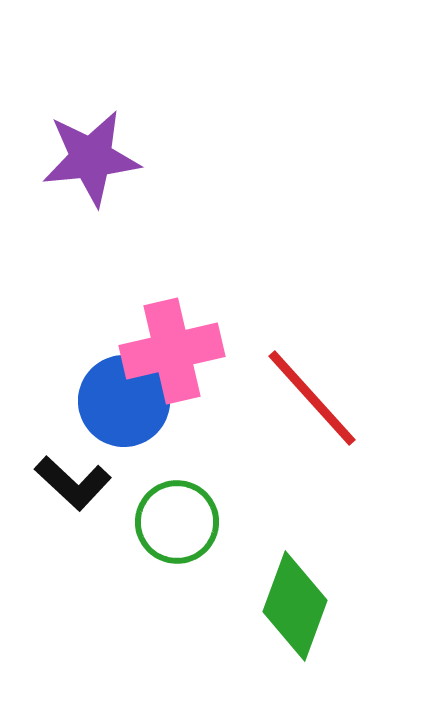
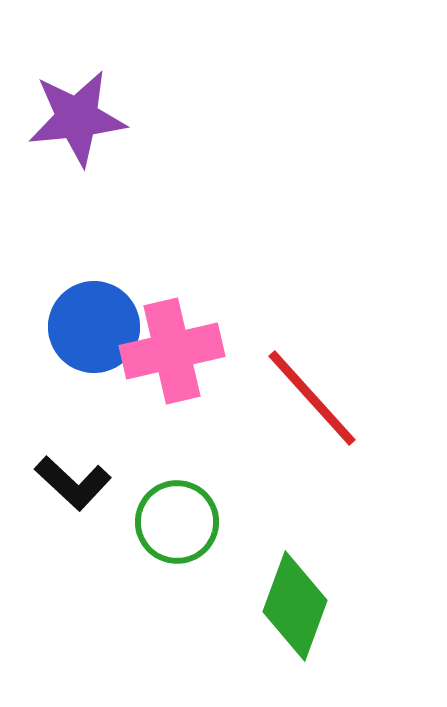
purple star: moved 14 px left, 40 px up
blue circle: moved 30 px left, 74 px up
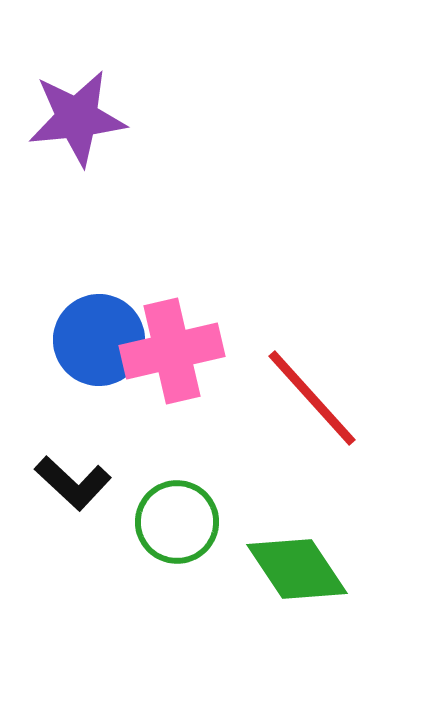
blue circle: moved 5 px right, 13 px down
green diamond: moved 2 px right, 37 px up; rotated 54 degrees counterclockwise
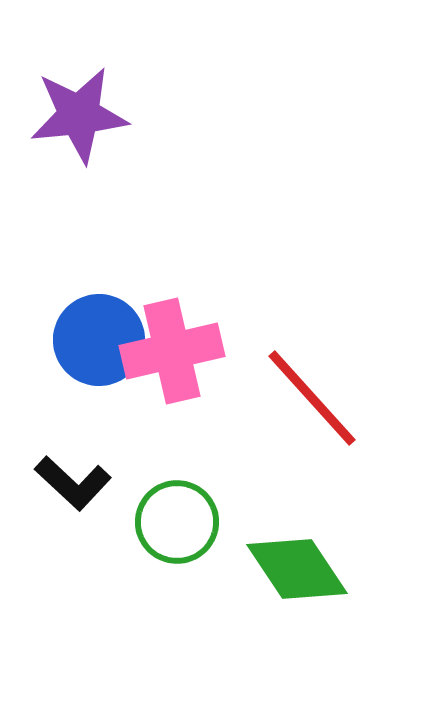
purple star: moved 2 px right, 3 px up
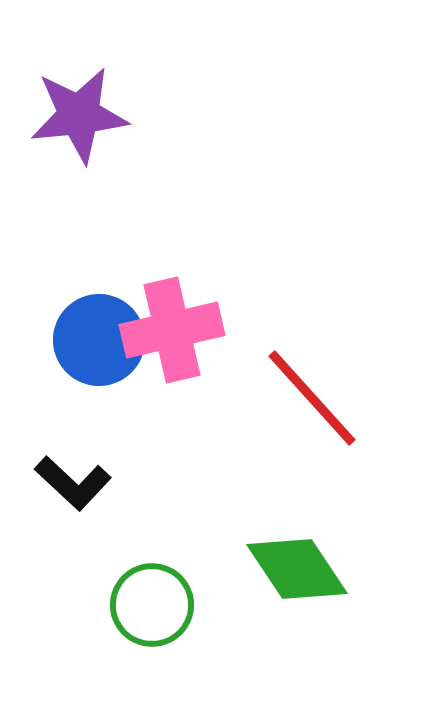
pink cross: moved 21 px up
green circle: moved 25 px left, 83 px down
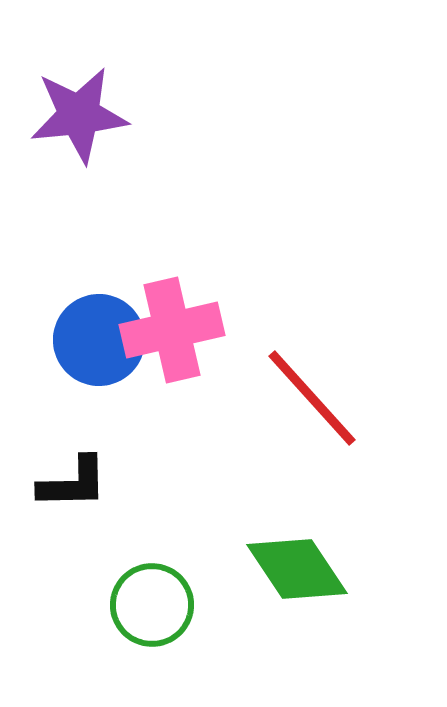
black L-shape: rotated 44 degrees counterclockwise
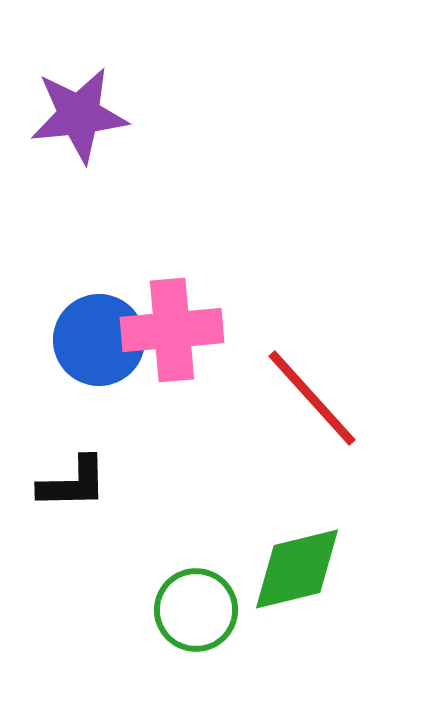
pink cross: rotated 8 degrees clockwise
green diamond: rotated 70 degrees counterclockwise
green circle: moved 44 px right, 5 px down
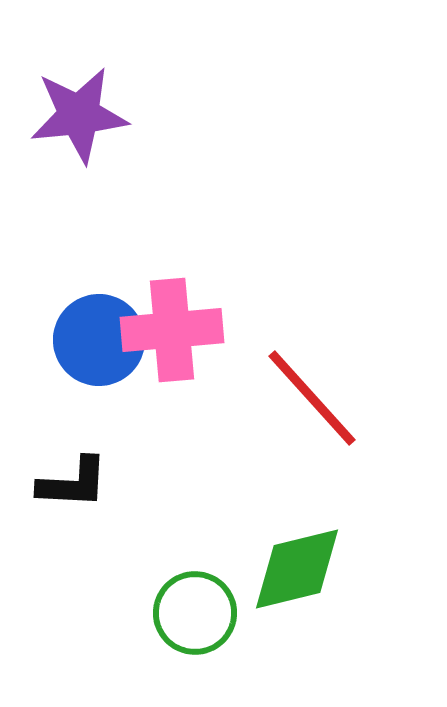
black L-shape: rotated 4 degrees clockwise
green circle: moved 1 px left, 3 px down
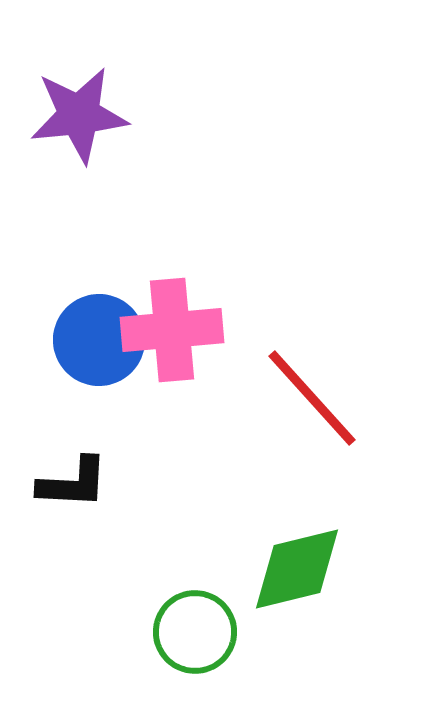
green circle: moved 19 px down
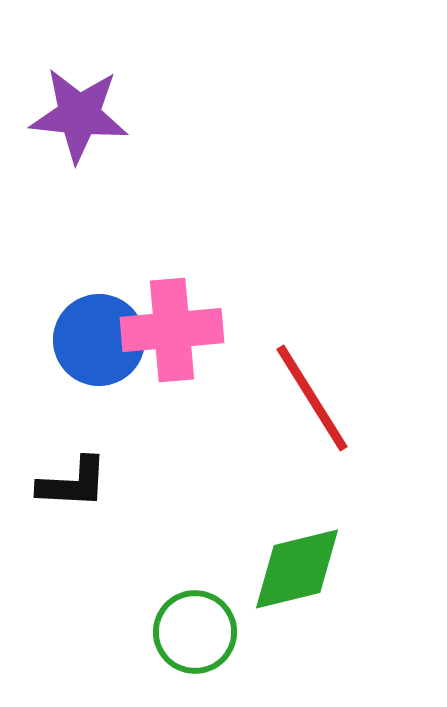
purple star: rotated 12 degrees clockwise
red line: rotated 10 degrees clockwise
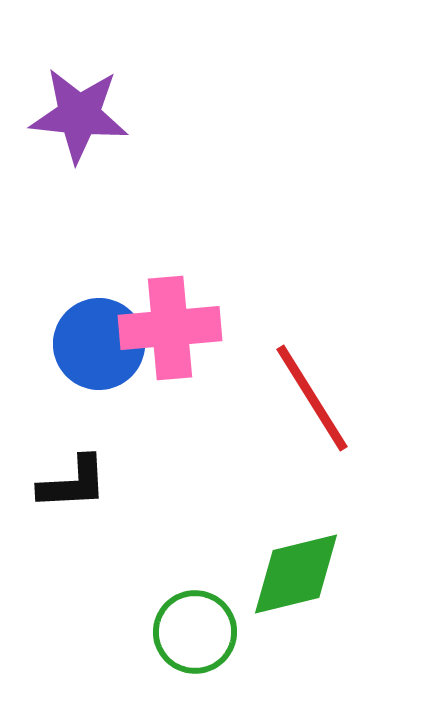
pink cross: moved 2 px left, 2 px up
blue circle: moved 4 px down
black L-shape: rotated 6 degrees counterclockwise
green diamond: moved 1 px left, 5 px down
